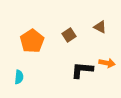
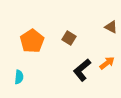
brown triangle: moved 11 px right
brown square: moved 3 px down; rotated 24 degrees counterclockwise
orange arrow: rotated 49 degrees counterclockwise
black L-shape: rotated 45 degrees counterclockwise
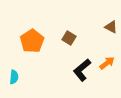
cyan semicircle: moved 5 px left
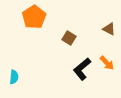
brown triangle: moved 2 px left, 2 px down
orange pentagon: moved 2 px right, 24 px up
orange arrow: rotated 84 degrees clockwise
black L-shape: moved 1 px up
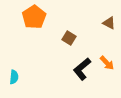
brown triangle: moved 6 px up
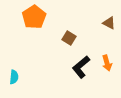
orange arrow: rotated 28 degrees clockwise
black L-shape: moved 1 px left, 2 px up
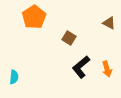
orange arrow: moved 6 px down
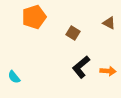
orange pentagon: rotated 15 degrees clockwise
brown square: moved 4 px right, 5 px up
orange arrow: moved 1 px right, 2 px down; rotated 70 degrees counterclockwise
cyan semicircle: rotated 136 degrees clockwise
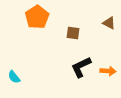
orange pentagon: moved 3 px right; rotated 15 degrees counterclockwise
brown square: rotated 24 degrees counterclockwise
black L-shape: rotated 15 degrees clockwise
